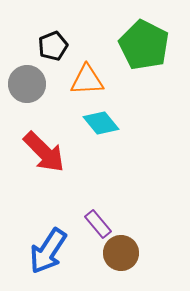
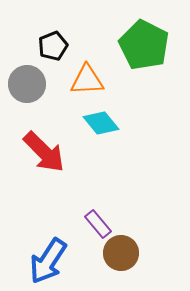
blue arrow: moved 10 px down
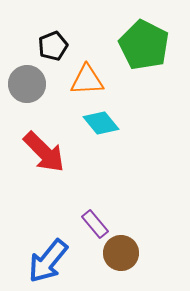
purple rectangle: moved 3 px left
blue arrow: rotated 6 degrees clockwise
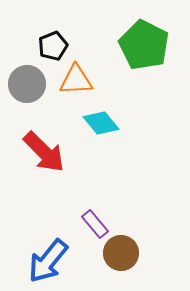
orange triangle: moved 11 px left
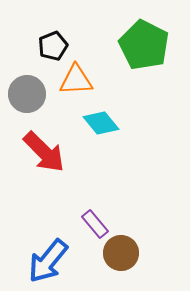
gray circle: moved 10 px down
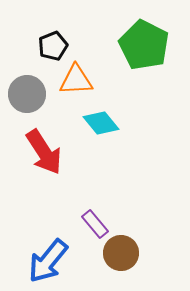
red arrow: rotated 12 degrees clockwise
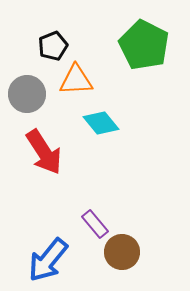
brown circle: moved 1 px right, 1 px up
blue arrow: moved 1 px up
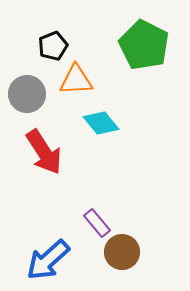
purple rectangle: moved 2 px right, 1 px up
blue arrow: rotated 9 degrees clockwise
